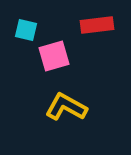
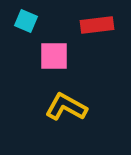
cyan square: moved 9 px up; rotated 10 degrees clockwise
pink square: rotated 16 degrees clockwise
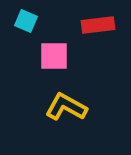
red rectangle: moved 1 px right
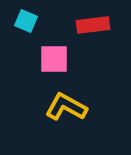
red rectangle: moved 5 px left
pink square: moved 3 px down
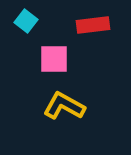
cyan square: rotated 15 degrees clockwise
yellow L-shape: moved 2 px left, 1 px up
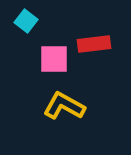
red rectangle: moved 1 px right, 19 px down
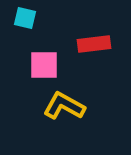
cyan square: moved 1 px left, 3 px up; rotated 25 degrees counterclockwise
pink square: moved 10 px left, 6 px down
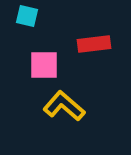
cyan square: moved 2 px right, 2 px up
yellow L-shape: rotated 12 degrees clockwise
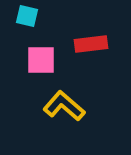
red rectangle: moved 3 px left
pink square: moved 3 px left, 5 px up
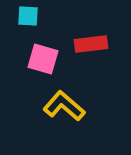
cyan square: moved 1 px right; rotated 10 degrees counterclockwise
pink square: moved 2 px right, 1 px up; rotated 16 degrees clockwise
